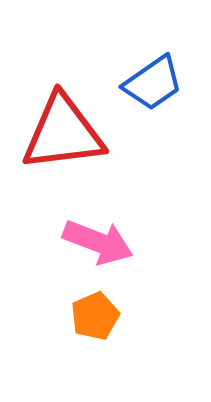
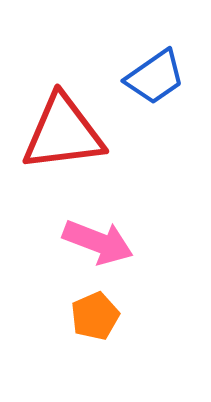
blue trapezoid: moved 2 px right, 6 px up
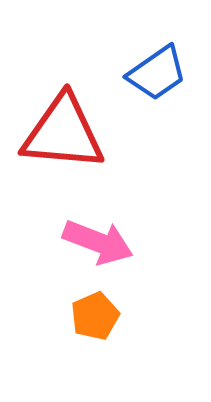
blue trapezoid: moved 2 px right, 4 px up
red triangle: rotated 12 degrees clockwise
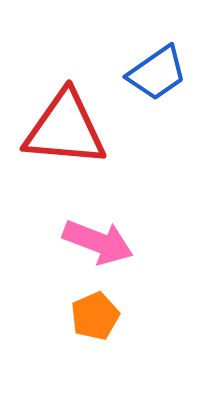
red triangle: moved 2 px right, 4 px up
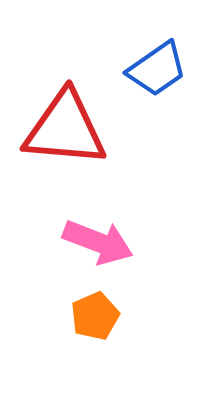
blue trapezoid: moved 4 px up
